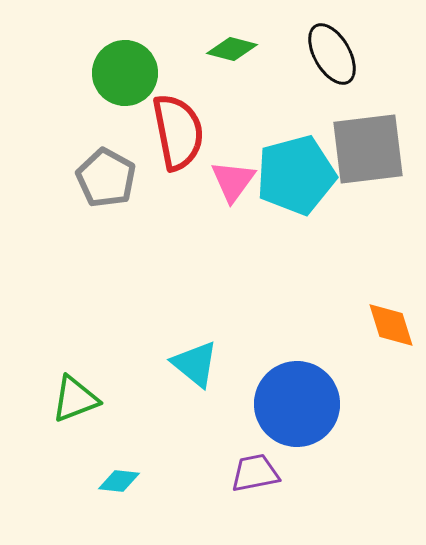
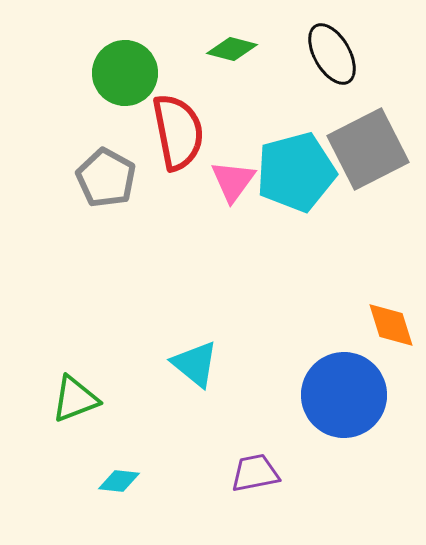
gray square: rotated 20 degrees counterclockwise
cyan pentagon: moved 3 px up
blue circle: moved 47 px right, 9 px up
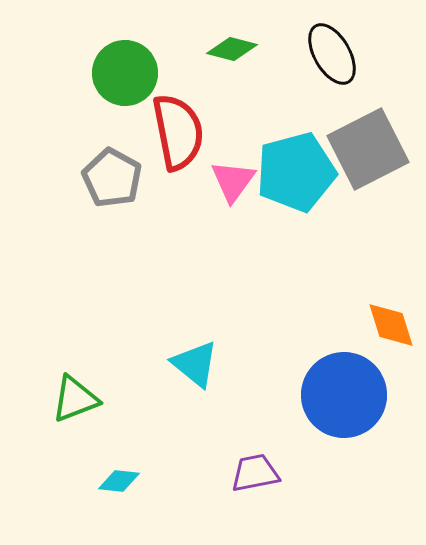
gray pentagon: moved 6 px right
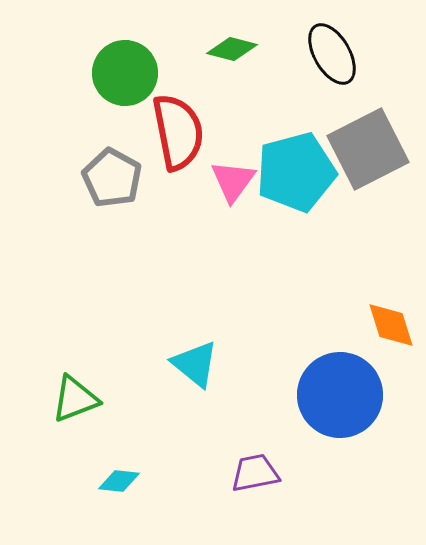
blue circle: moved 4 px left
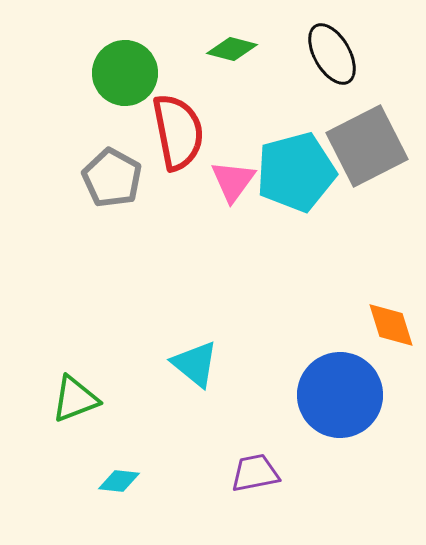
gray square: moved 1 px left, 3 px up
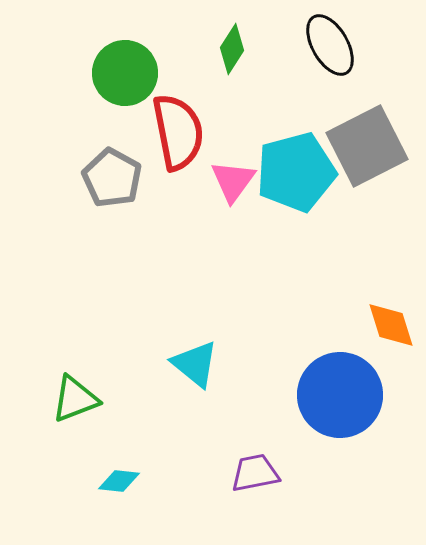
green diamond: rotated 72 degrees counterclockwise
black ellipse: moved 2 px left, 9 px up
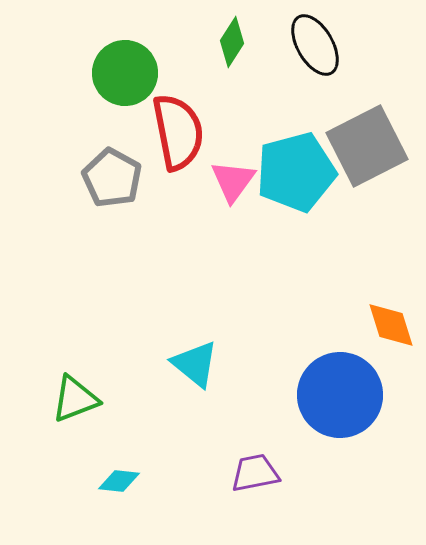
black ellipse: moved 15 px left
green diamond: moved 7 px up
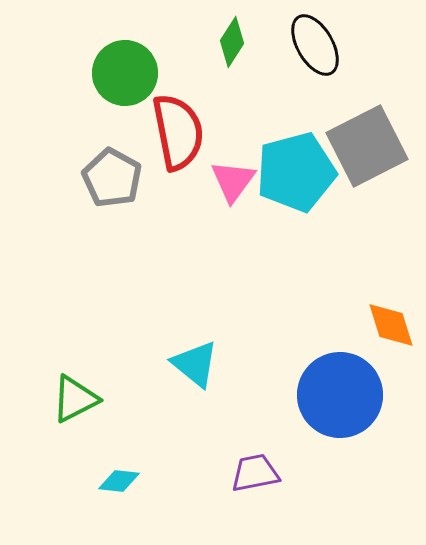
green triangle: rotated 6 degrees counterclockwise
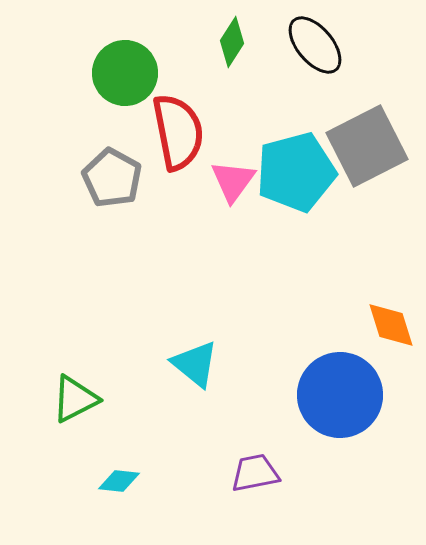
black ellipse: rotated 10 degrees counterclockwise
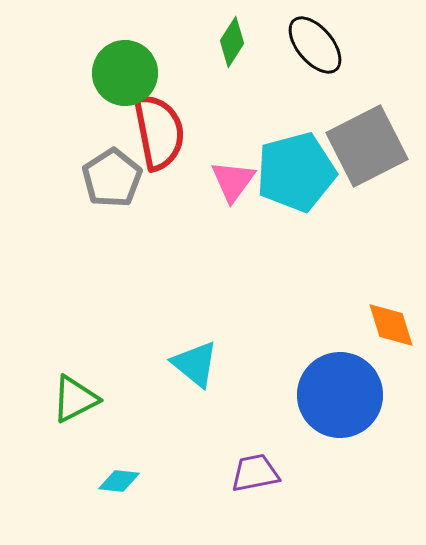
red semicircle: moved 19 px left
gray pentagon: rotated 10 degrees clockwise
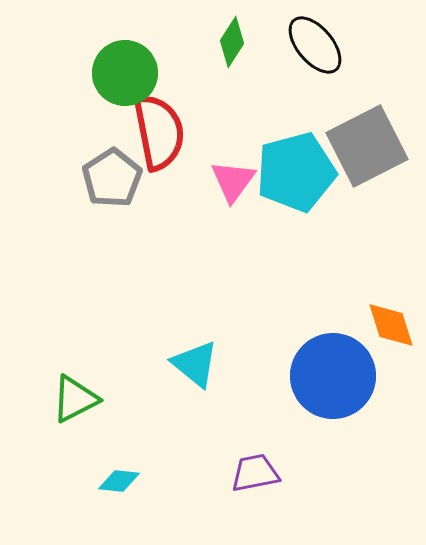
blue circle: moved 7 px left, 19 px up
